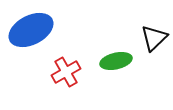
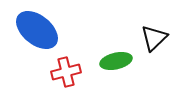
blue ellipse: moved 6 px right; rotated 66 degrees clockwise
red cross: rotated 16 degrees clockwise
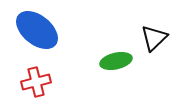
red cross: moved 30 px left, 10 px down
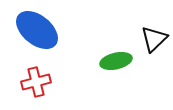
black triangle: moved 1 px down
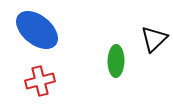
green ellipse: rotated 76 degrees counterclockwise
red cross: moved 4 px right, 1 px up
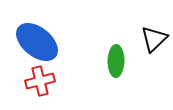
blue ellipse: moved 12 px down
